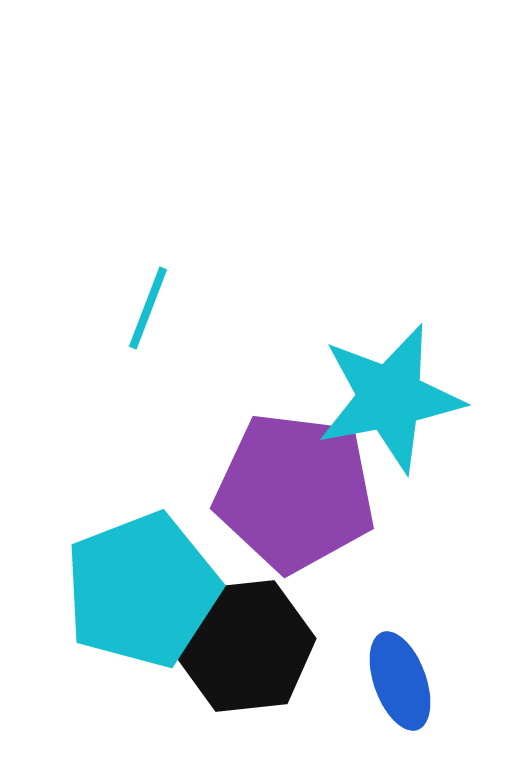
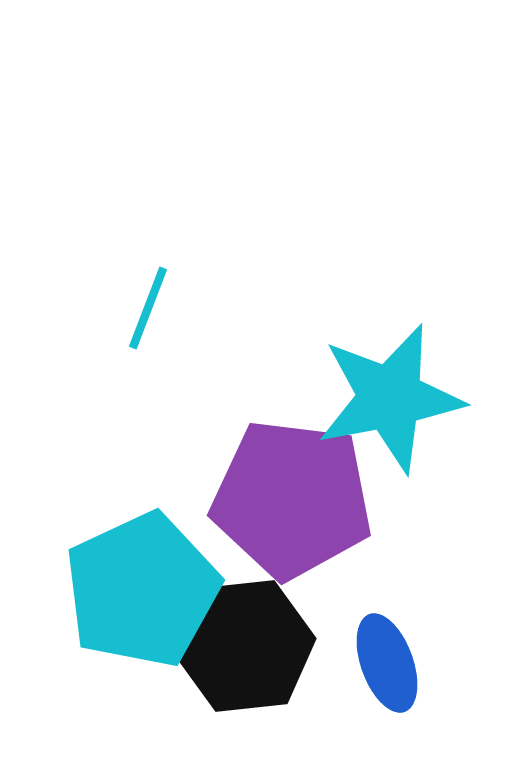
purple pentagon: moved 3 px left, 7 px down
cyan pentagon: rotated 4 degrees counterclockwise
blue ellipse: moved 13 px left, 18 px up
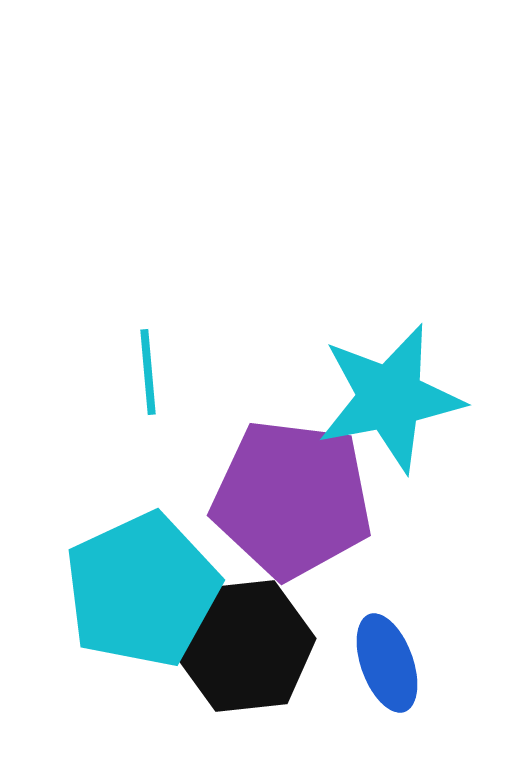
cyan line: moved 64 px down; rotated 26 degrees counterclockwise
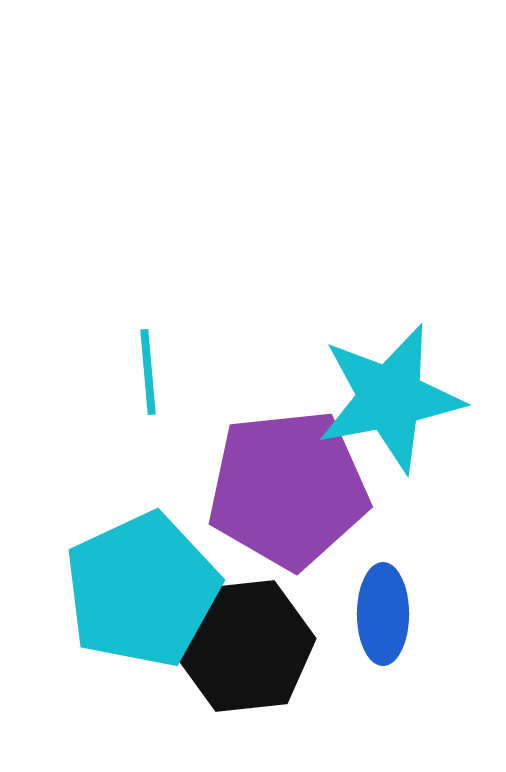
purple pentagon: moved 4 px left, 10 px up; rotated 13 degrees counterclockwise
blue ellipse: moved 4 px left, 49 px up; rotated 20 degrees clockwise
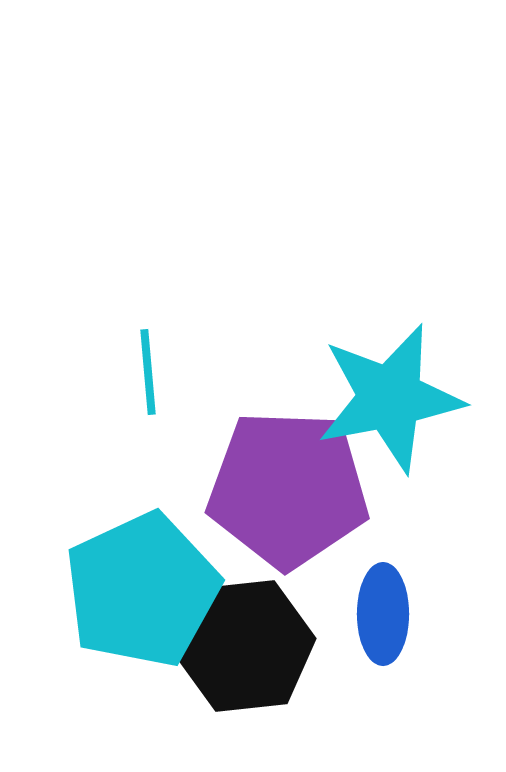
purple pentagon: rotated 8 degrees clockwise
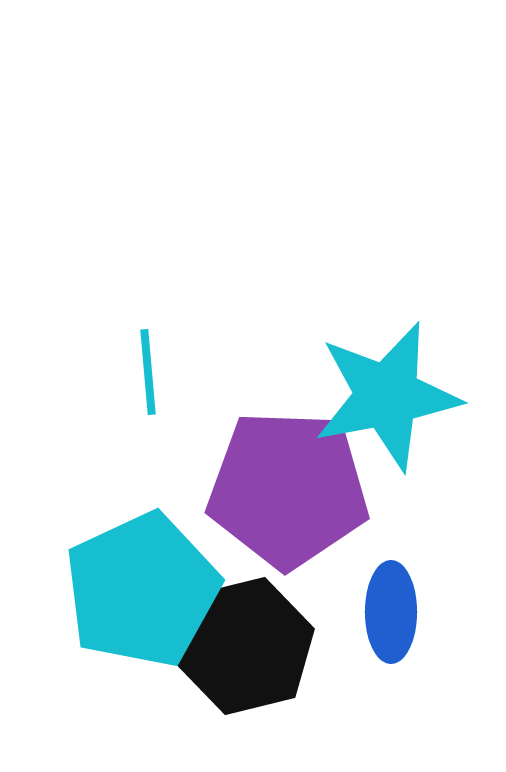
cyan star: moved 3 px left, 2 px up
blue ellipse: moved 8 px right, 2 px up
black hexagon: rotated 8 degrees counterclockwise
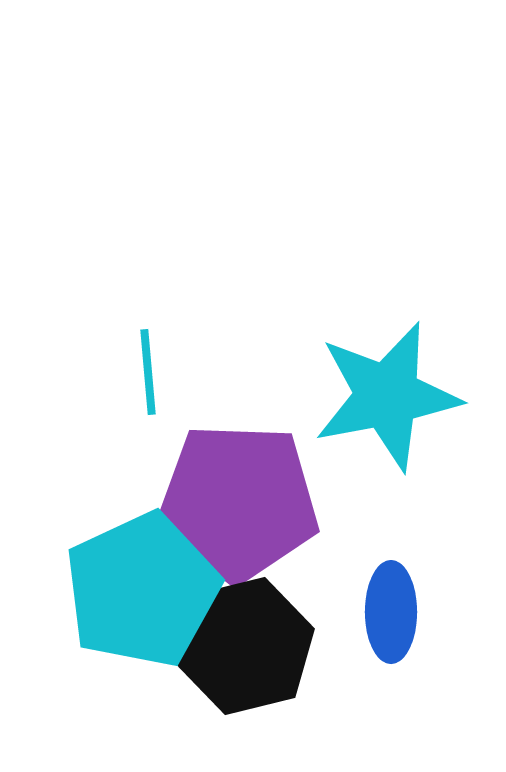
purple pentagon: moved 50 px left, 13 px down
